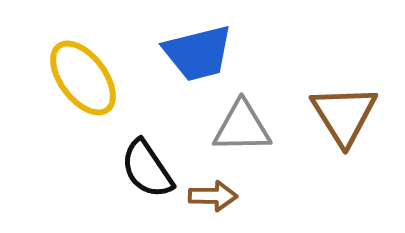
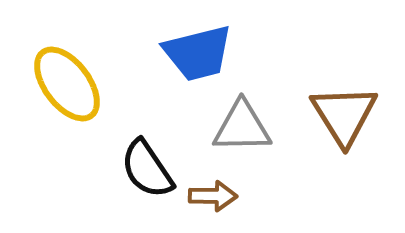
yellow ellipse: moved 16 px left, 6 px down
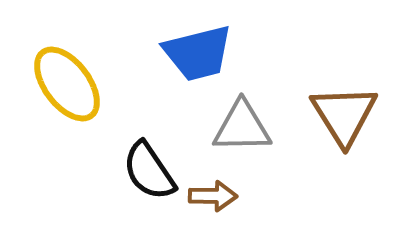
black semicircle: moved 2 px right, 2 px down
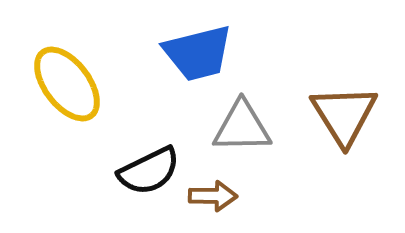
black semicircle: rotated 82 degrees counterclockwise
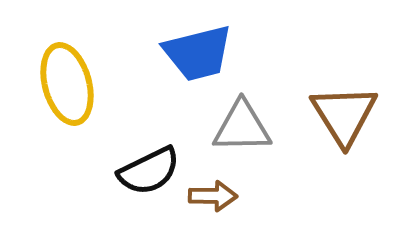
yellow ellipse: rotated 22 degrees clockwise
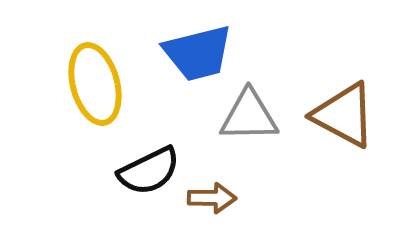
yellow ellipse: moved 28 px right
brown triangle: rotated 30 degrees counterclockwise
gray triangle: moved 7 px right, 11 px up
brown arrow: moved 1 px left, 2 px down
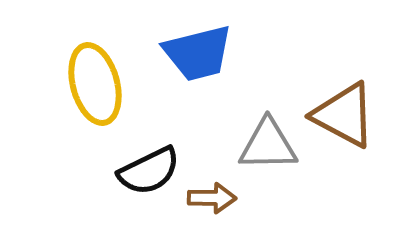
gray triangle: moved 19 px right, 29 px down
